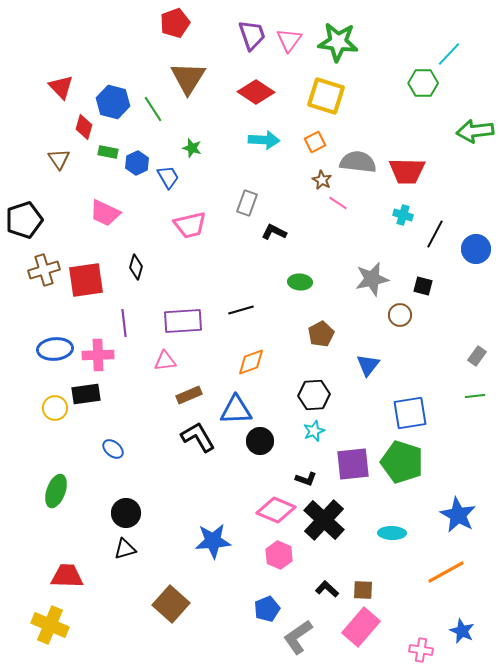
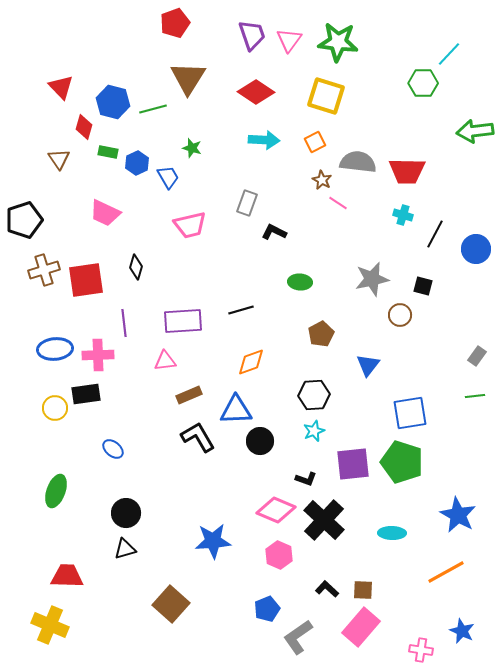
green line at (153, 109): rotated 72 degrees counterclockwise
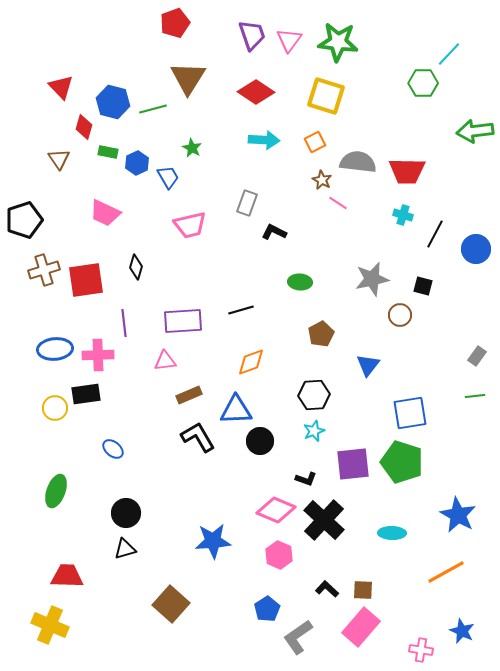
green star at (192, 148): rotated 12 degrees clockwise
blue pentagon at (267, 609): rotated 10 degrees counterclockwise
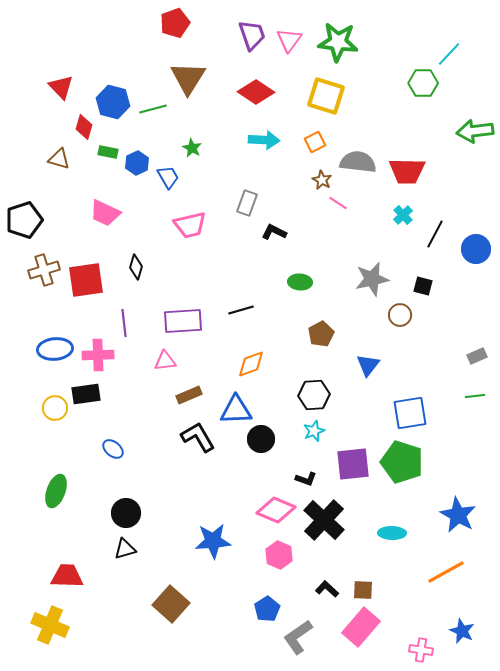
brown triangle at (59, 159): rotated 40 degrees counterclockwise
cyan cross at (403, 215): rotated 30 degrees clockwise
gray rectangle at (477, 356): rotated 30 degrees clockwise
orange diamond at (251, 362): moved 2 px down
black circle at (260, 441): moved 1 px right, 2 px up
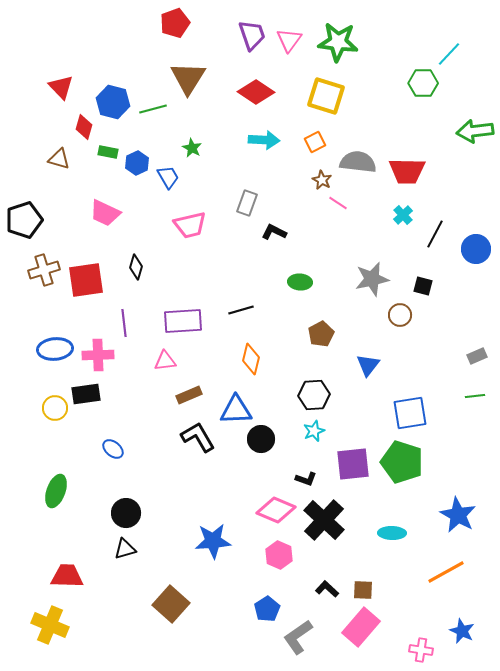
orange diamond at (251, 364): moved 5 px up; rotated 56 degrees counterclockwise
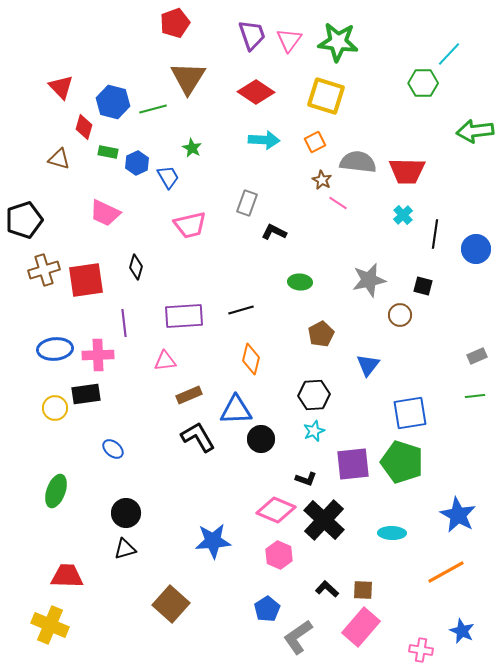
black line at (435, 234): rotated 20 degrees counterclockwise
gray star at (372, 279): moved 3 px left, 1 px down
purple rectangle at (183, 321): moved 1 px right, 5 px up
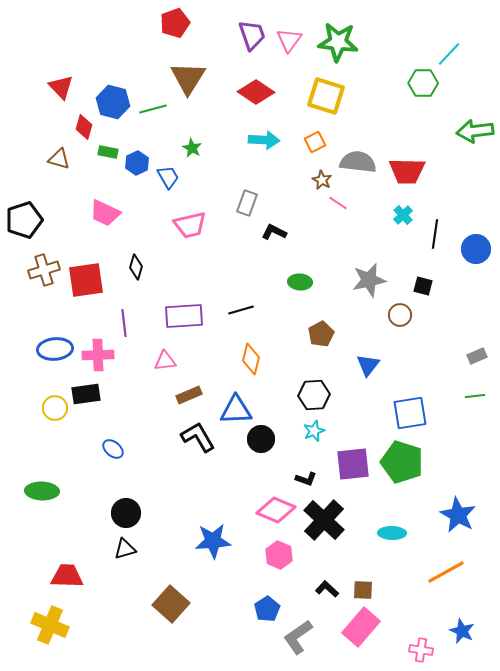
green ellipse at (56, 491): moved 14 px left; rotated 72 degrees clockwise
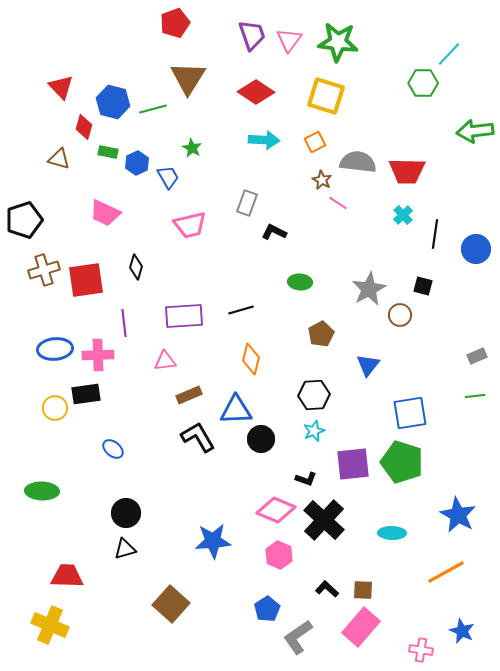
gray star at (369, 280): moved 9 px down; rotated 16 degrees counterclockwise
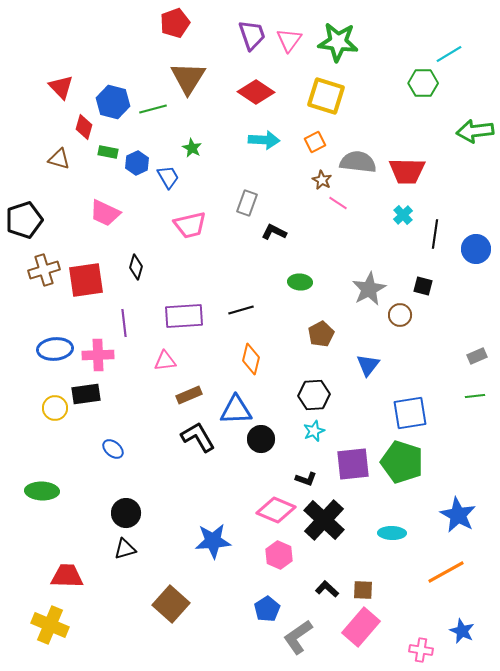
cyan line at (449, 54): rotated 16 degrees clockwise
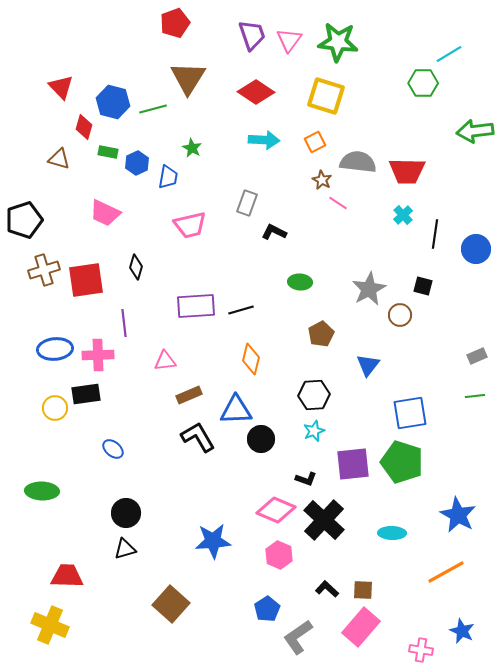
blue trapezoid at (168, 177): rotated 40 degrees clockwise
purple rectangle at (184, 316): moved 12 px right, 10 px up
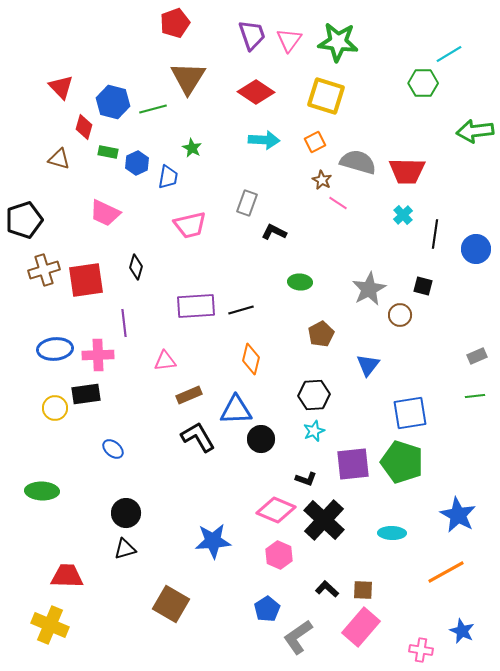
gray semicircle at (358, 162): rotated 9 degrees clockwise
brown square at (171, 604): rotated 12 degrees counterclockwise
